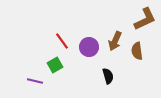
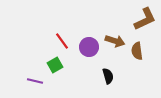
brown arrow: rotated 96 degrees counterclockwise
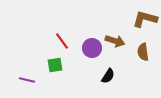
brown L-shape: rotated 140 degrees counterclockwise
purple circle: moved 3 px right, 1 px down
brown semicircle: moved 6 px right, 1 px down
green square: rotated 21 degrees clockwise
black semicircle: rotated 49 degrees clockwise
purple line: moved 8 px left, 1 px up
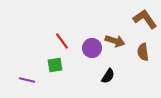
brown L-shape: rotated 40 degrees clockwise
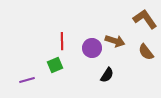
red line: rotated 36 degrees clockwise
brown semicircle: moved 3 px right; rotated 30 degrees counterclockwise
green square: rotated 14 degrees counterclockwise
black semicircle: moved 1 px left, 1 px up
purple line: rotated 28 degrees counterclockwise
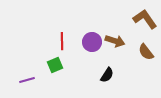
purple circle: moved 6 px up
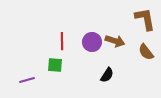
brown L-shape: rotated 25 degrees clockwise
green square: rotated 28 degrees clockwise
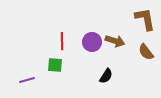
black semicircle: moved 1 px left, 1 px down
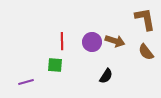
purple line: moved 1 px left, 2 px down
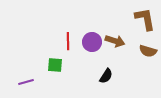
red line: moved 6 px right
brown semicircle: moved 2 px right, 1 px up; rotated 36 degrees counterclockwise
